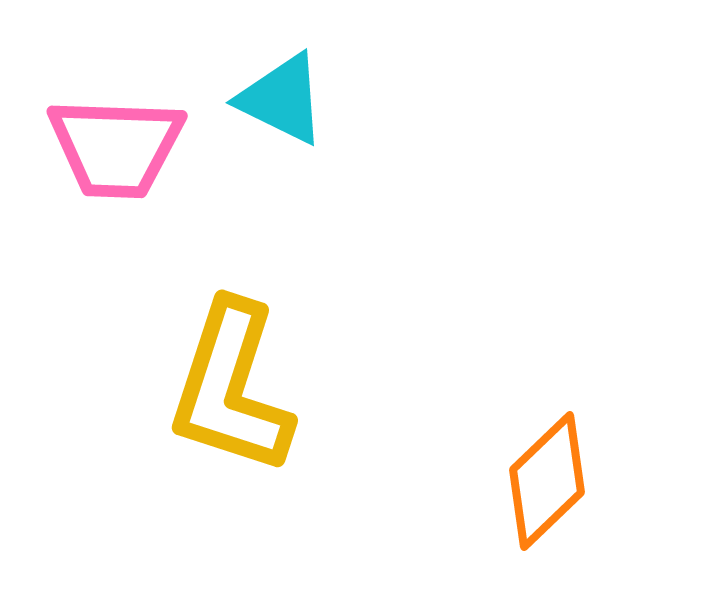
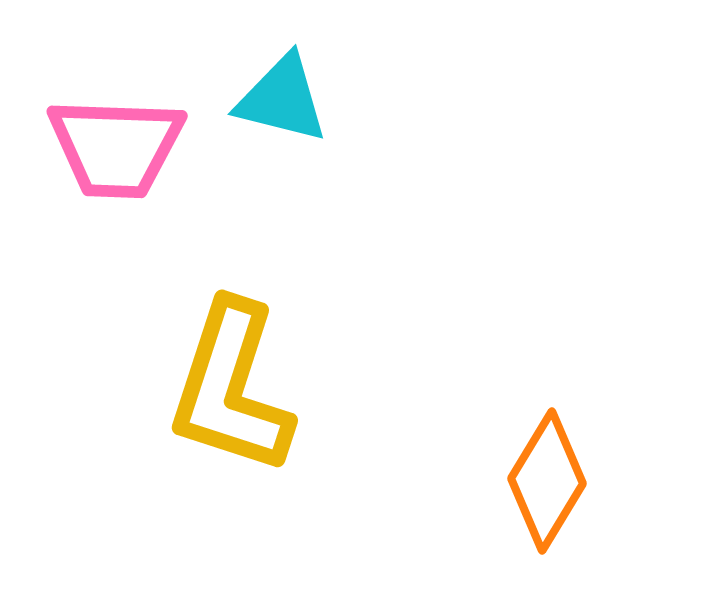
cyan triangle: rotated 12 degrees counterclockwise
orange diamond: rotated 15 degrees counterclockwise
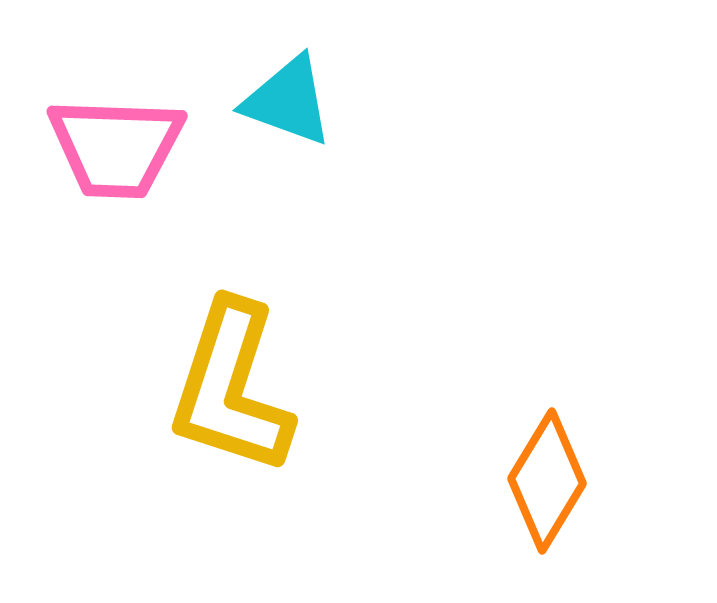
cyan triangle: moved 6 px right, 2 px down; rotated 6 degrees clockwise
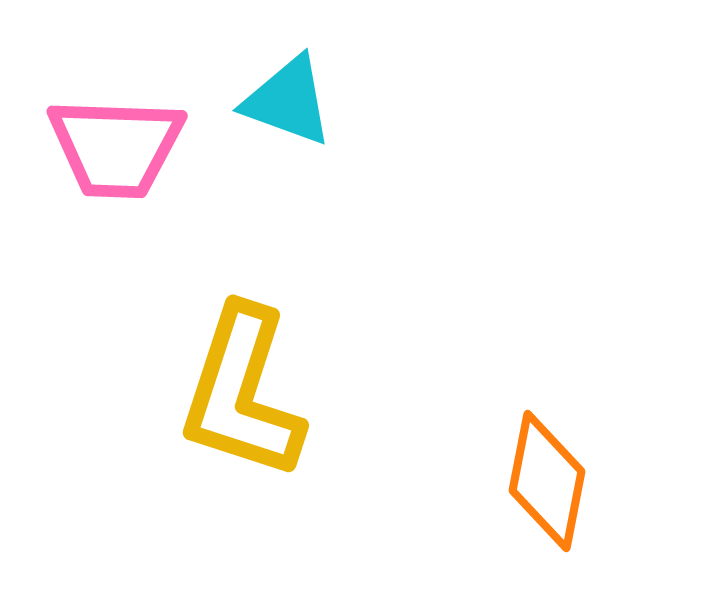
yellow L-shape: moved 11 px right, 5 px down
orange diamond: rotated 20 degrees counterclockwise
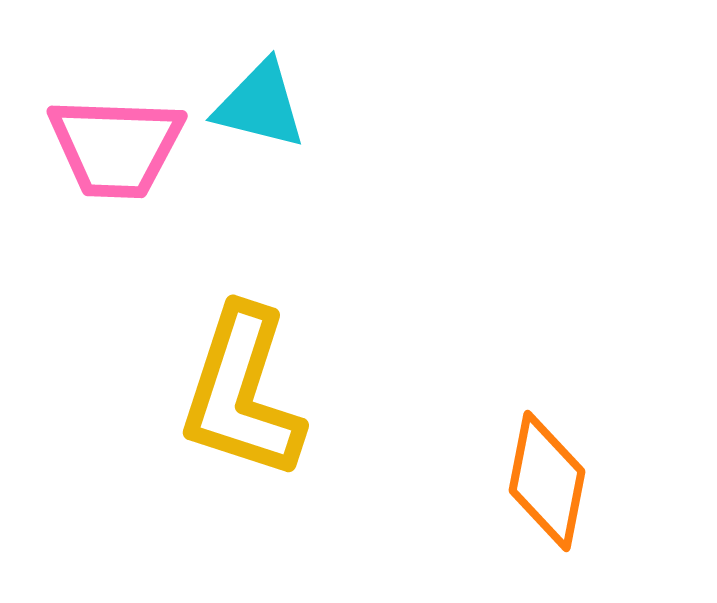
cyan triangle: moved 28 px left, 4 px down; rotated 6 degrees counterclockwise
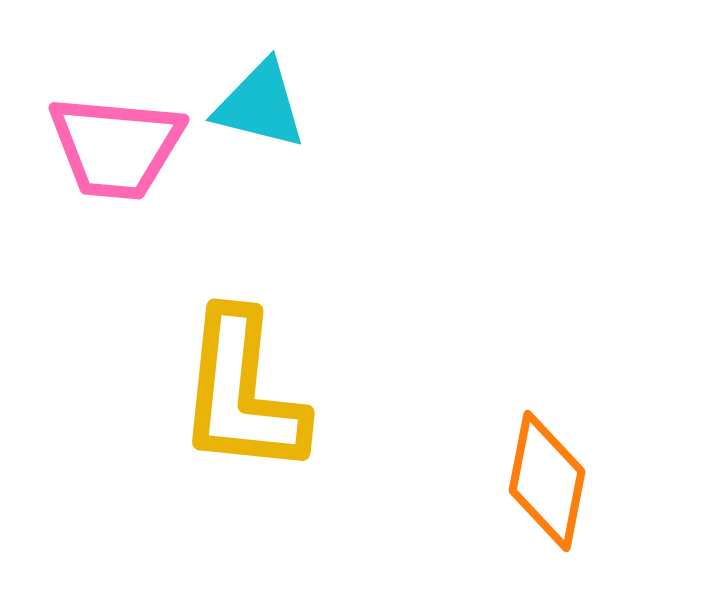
pink trapezoid: rotated 3 degrees clockwise
yellow L-shape: rotated 12 degrees counterclockwise
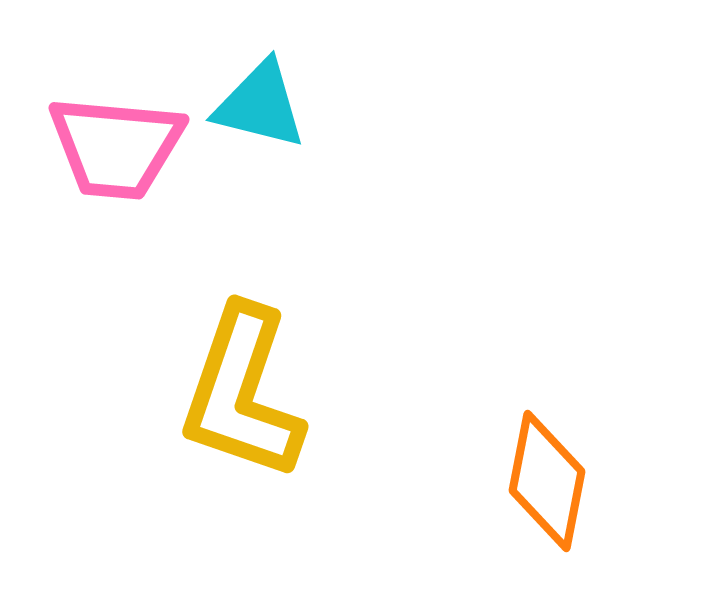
yellow L-shape: rotated 13 degrees clockwise
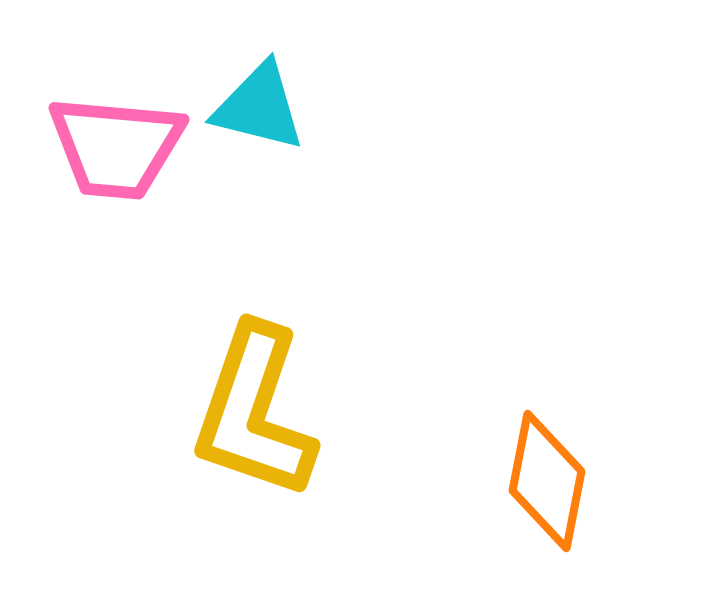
cyan triangle: moved 1 px left, 2 px down
yellow L-shape: moved 12 px right, 19 px down
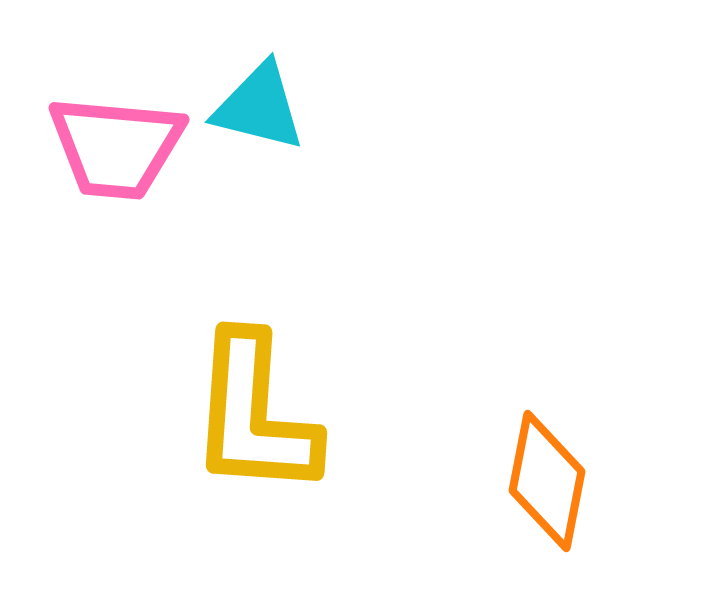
yellow L-shape: moved 3 px down; rotated 15 degrees counterclockwise
